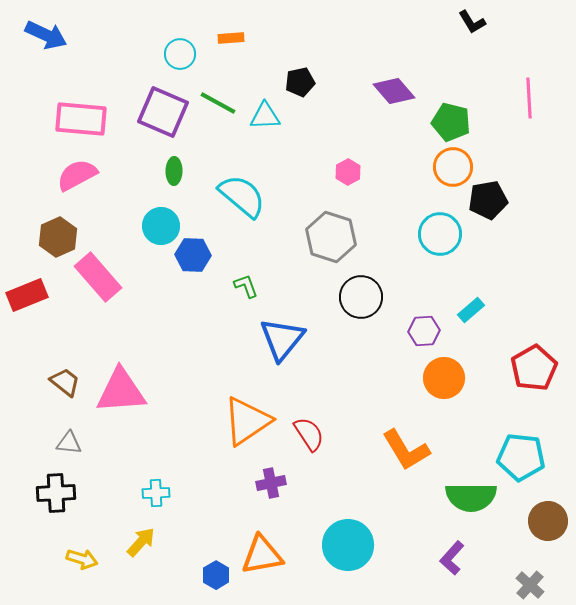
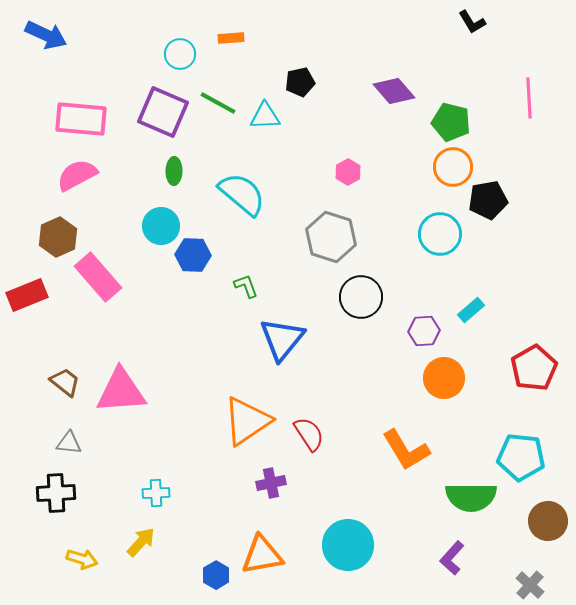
cyan semicircle at (242, 196): moved 2 px up
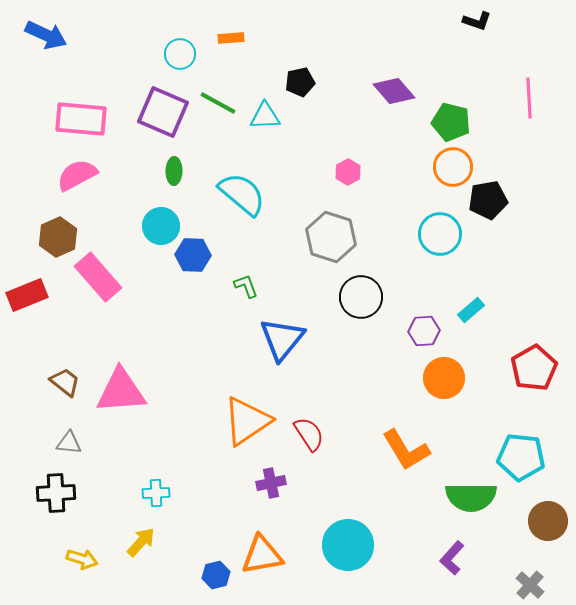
black L-shape at (472, 22): moved 5 px right, 1 px up; rotated 40 degrees counterclockwise
blue hexagon at (216, 575): rotated 16 degrees clockwise
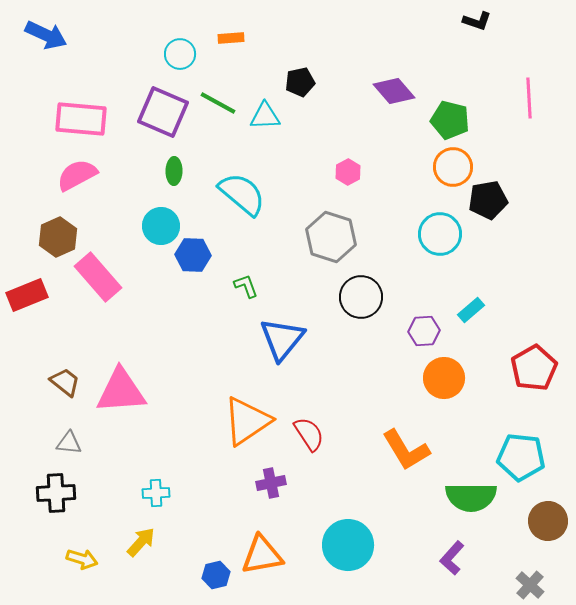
green pentagon at (451, 122): moved 1 px left, 2 px up
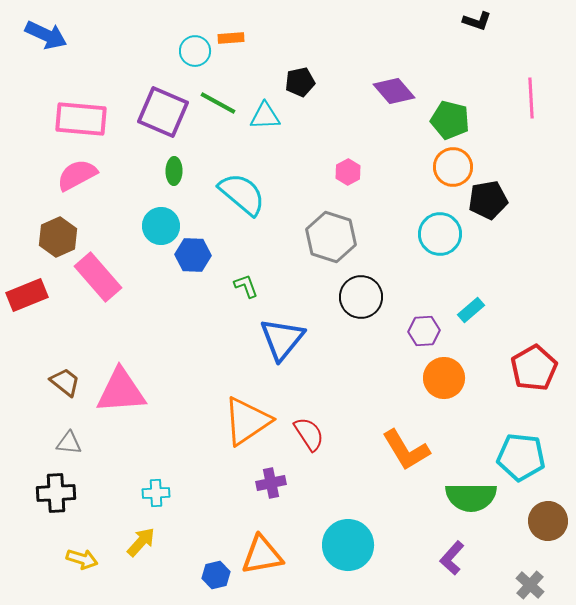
cyan circle at (180, 54): moved 15 px right, 3 px up
pink line at (529, 98): moved 2 px right
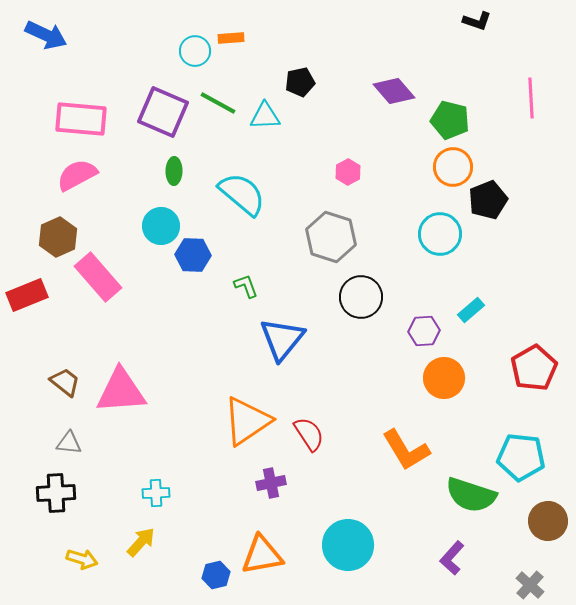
black pentagon at (488, 200): rotated 12 degrees counterclockwise
green semicircle at (471, 497): moved 2 px up; rotated 18 degrees clockwise
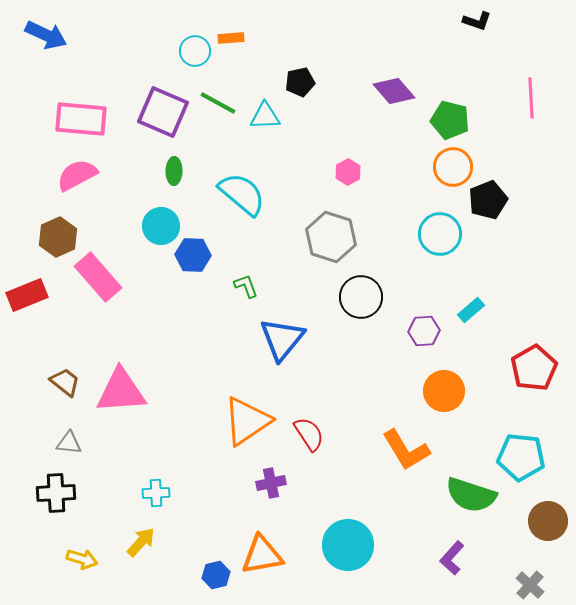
orange circle at (444, 378): moved 13 px down
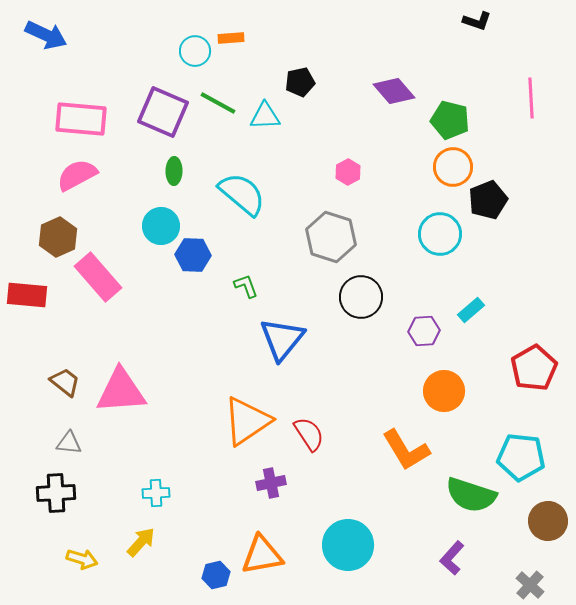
red rectangle at (27, 295): rotated 27 degrees clockwise
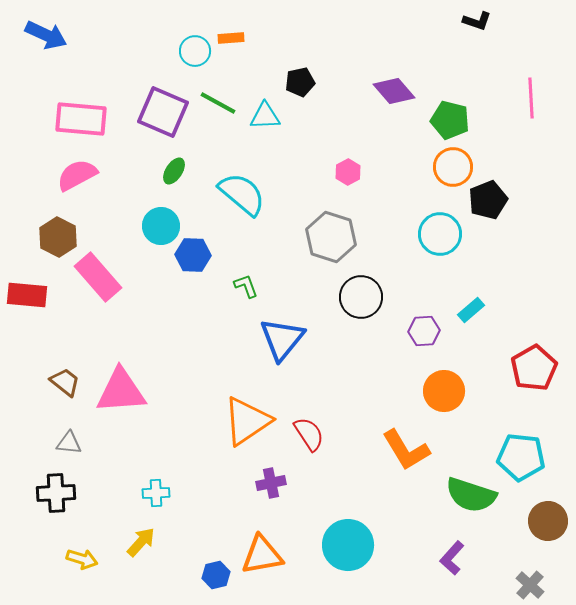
green ellipse at (174, 171): rotated 32 degrees clockwise
brown hexagon at (58, 237): rotated 9 degrees counterclockwise
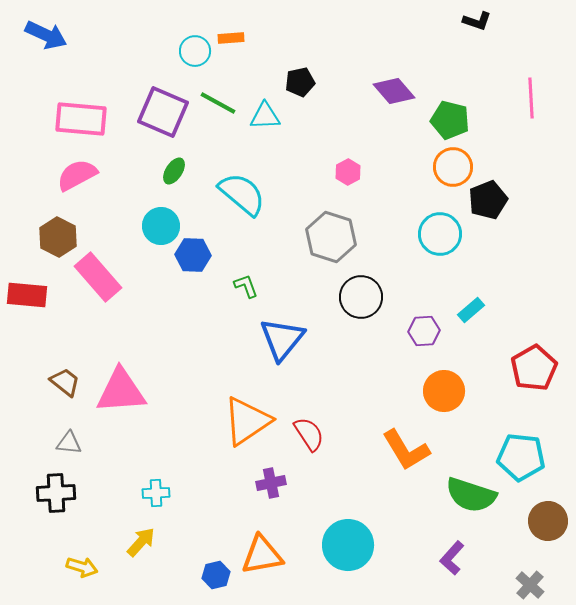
yellow arrow at (82, 559): moved 8 px down
